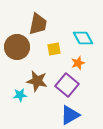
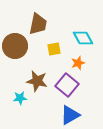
brown circle: moved 2 px left, 1 px up
cyan star: moved 3 px down
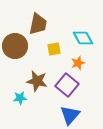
blue triangle: rotated 20 degrees counterclockwise
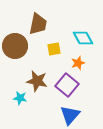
cyan star: rotated 16 degrees clockwise
